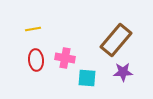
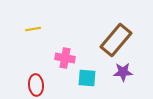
red ellipse: moved 25 px down
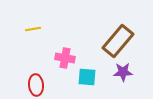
brown rectangle: moved 2 px right, 1 px down
cyan square: moved 1 px up
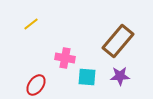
yellow line: moved 2 px left, 5 px up; rotated 28 degrees counterclockwise
purple star: moved 3 px left, 4 px down
red ellipse: rotated 40 degrees clockwise
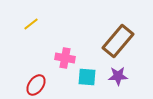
purple star: moved 2 px left
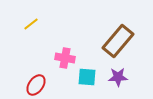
purple star: moved 1 px down
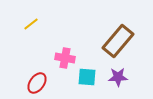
red ellipse: moved 1 px right, 2 px up
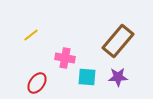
yellow line: moved 11 px down
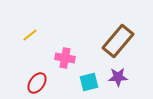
yellow line: moved 1 px left
cyan square: moved 2 px right, 5 px down; rotated 18 degrees counterclockwise
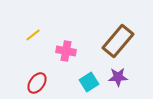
yellow line: moved 3 px right
pink cross: moved 1 px right, 7 px up
cyan square: rotated 18 degrees counterclockwise
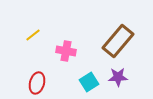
red ellipse: rotated 20 degrees counterclockwise
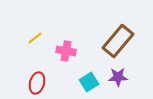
yellow line: moved 2 px right, 3 px down
